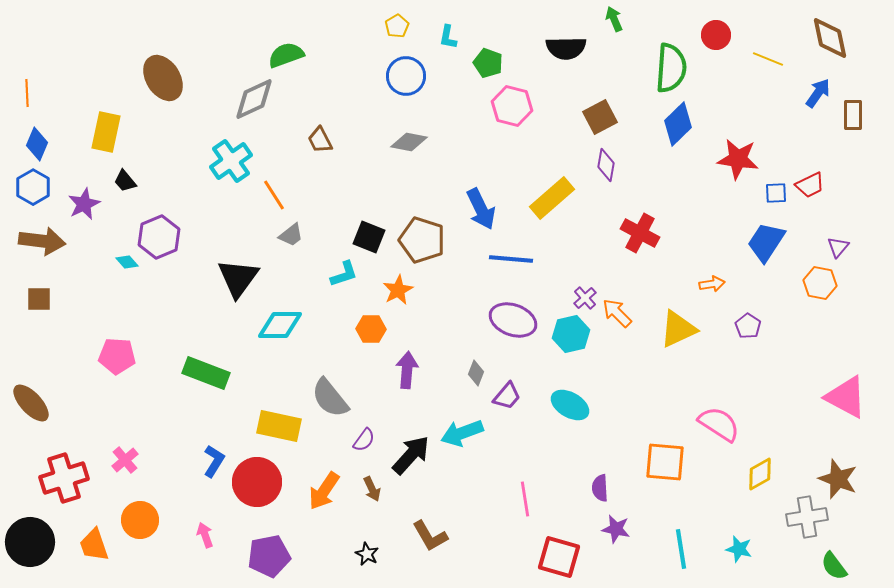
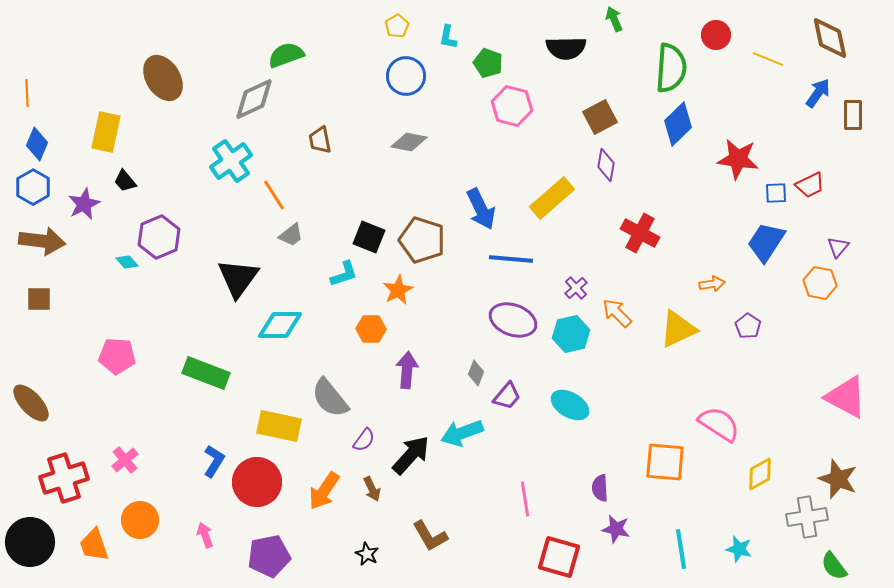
brown trapezoid at (320, 140): rotated 16 degrees clockwise
purple cross at (585, 298): moved 9 px left, 10 px up
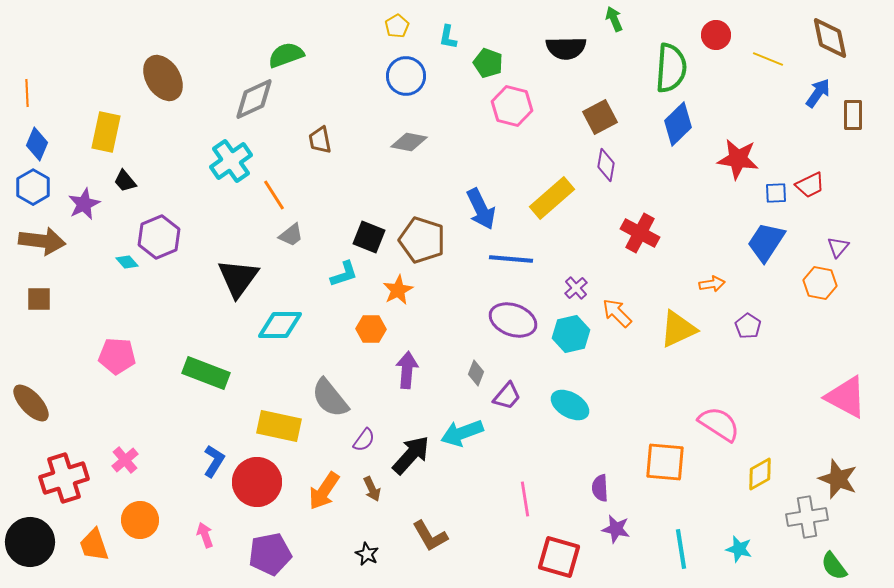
purple pentagon at (269, 556): moved 1 px right, 2 px up
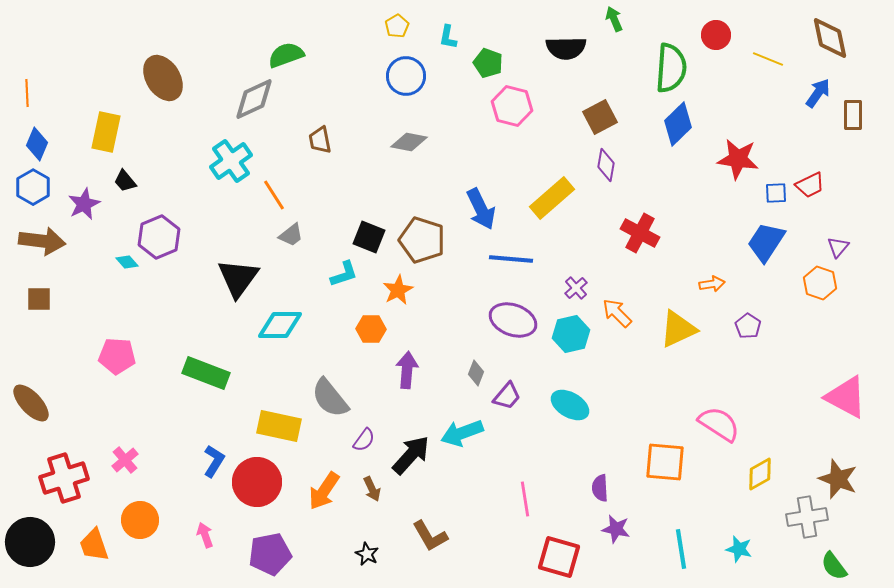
orange hexagon at (820, 283): rotated 8 degrees clockwise
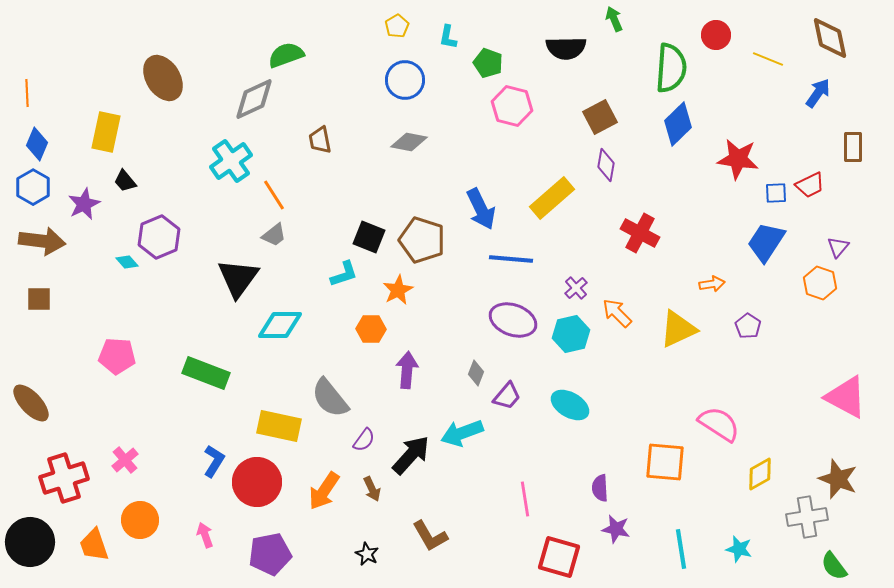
blue circle at (406, 76): moved 1 px left, 4 px down
brown rectangle at (853, 115): moved 32 px down
gray trapezoid at (291, 235): moved 17 px left
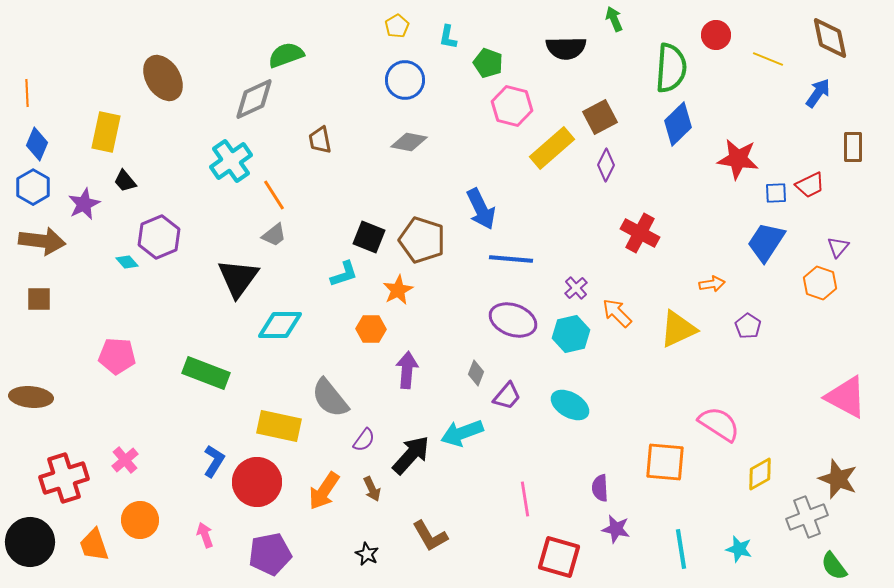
purple diamond at (606, 165): rotated 16 degrees clockwise
yellow rectangle at (552, 198): moved 50 px up
brown ellipse at (31, 403): moved 6 px up; rotated 42 degrees counterclockwise
gray cross at (807, 517): rotated 12 degrees counterclockwise
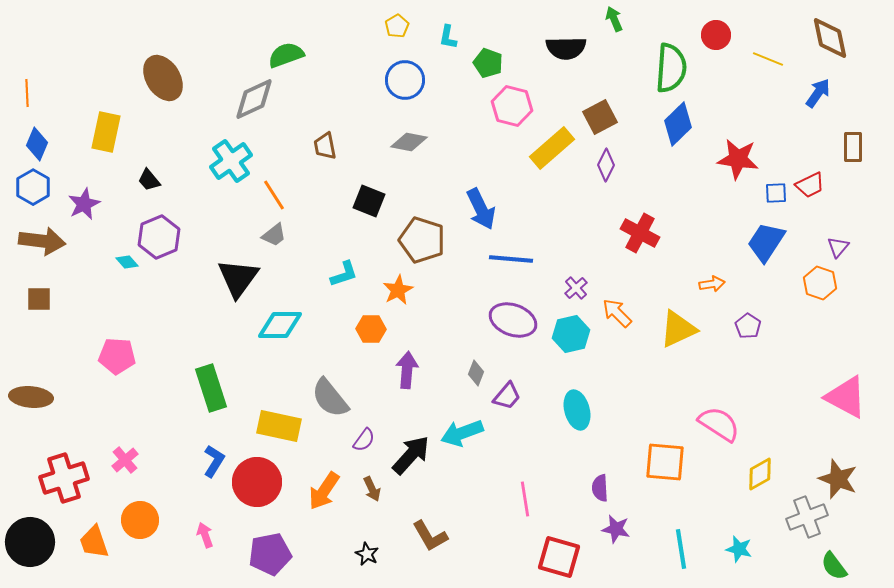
brown trapezoid at (320, 140): moved 5 px right, 6 px down
black trapezoid at (125, 181): moved 24 px right, 1 px up
black square at (369, 237): moved 36 px up
green rectangle at (206, 373): moved 5 px right, 15 px down; rotated 51 degrees clockwise
cyan ellipse at (570, 405): moved 7 px right, 5 px down; rotated 45 degrees clockwise
orange trapezoid at (94, 545): moved 3 px up
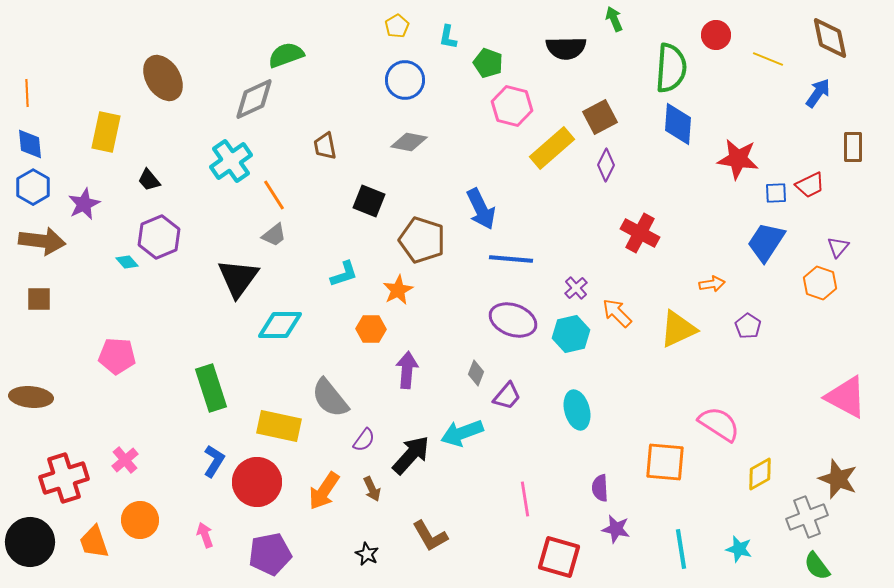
blue diamond at (678, 124): rotated 42 degrees counterclockwise
blue diamond at (37, 144): moved 7 px left; rotated 28 degrees counterclockwise
green semicircle at (834, 566): moved 17 px left
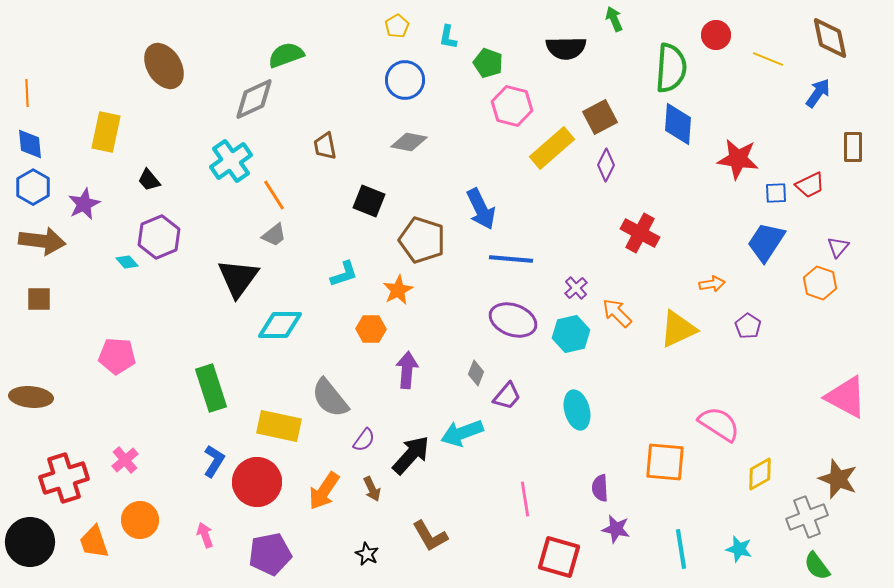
brown ellipse at (163, 78): moved 1 px right, 12 px up
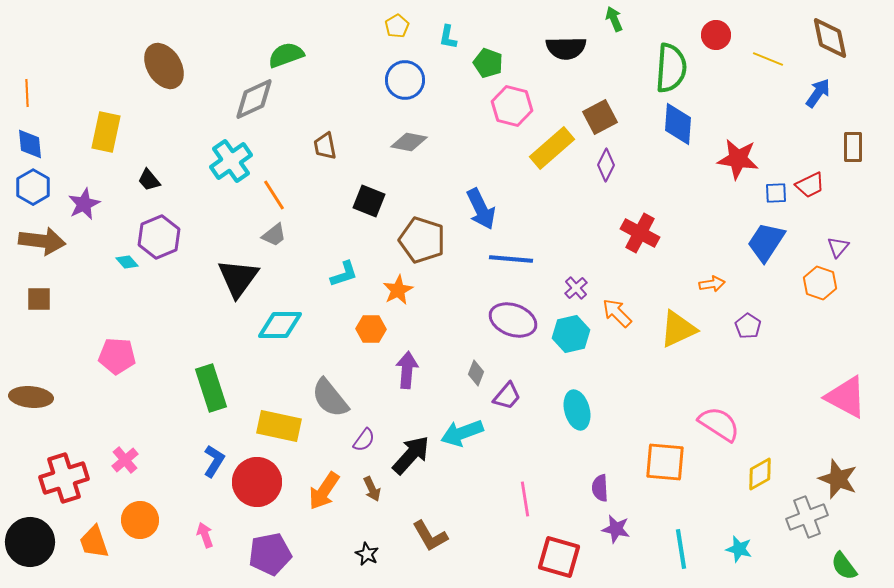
green semicircle at (817, 566): moved 27 px right
